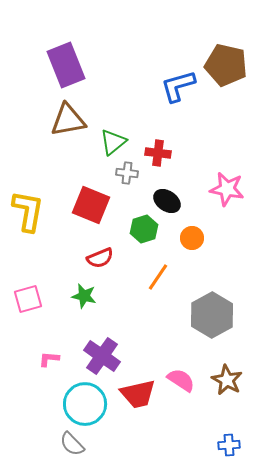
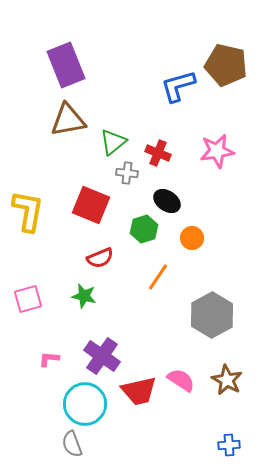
red cross: rotated 15 degrees clockwise
pink star: moved 10 px left, 38 px up; rotated 20 degrees counterclockwise
red trapezoid: moved 1 px right, 3 px up
gray semicircle: rotated 24 degrees clockwise
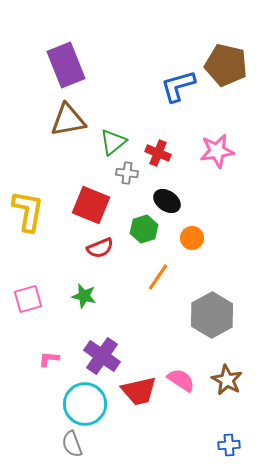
red semicircle: moved 10 px up
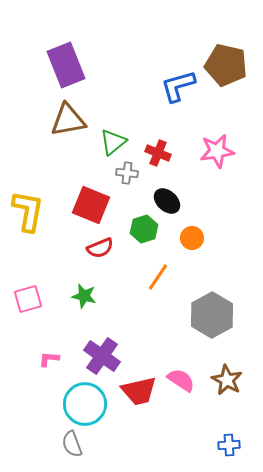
black ellipse: rotated 8 degrees clockwise
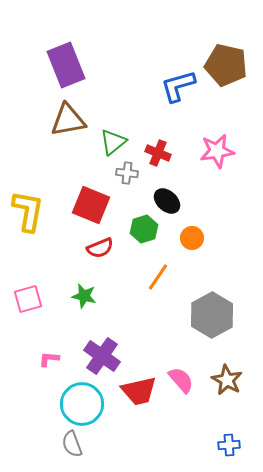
pink semicircle: rotated 16 degrees clockwise
cyan circle: moved 3 px left
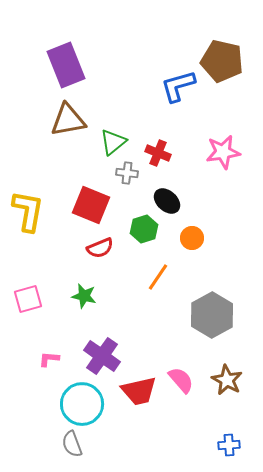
brown pentagon: moved 4 px left, 4 px up
pink star: moved 6 px right, 1 px down
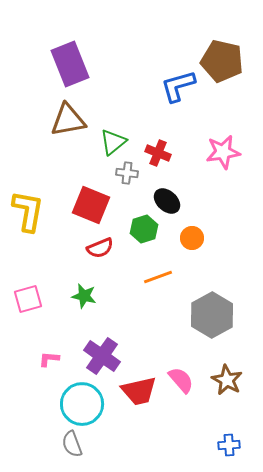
purple rectangle: moved 4 px right, 1 px up
orange line: rotated 36 degrees clockwise
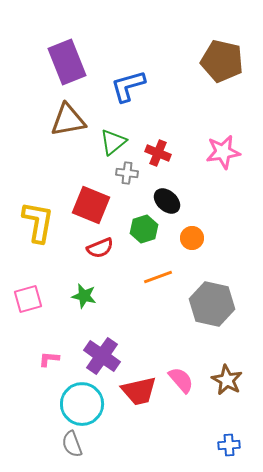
purple rectangle: moved 3 px left, 2 px up
blue L-shape: moved 50 px left
yellow L-shape: moved 10 px right, 11 px down
gray hexagon: moved 11 px up; rotated 18 degrees counterclockwise
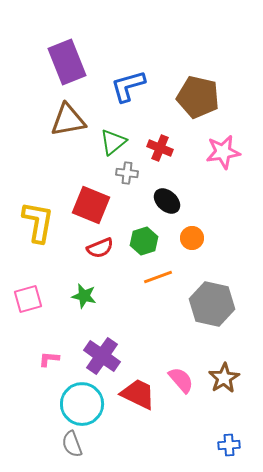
brown pentagon: moved 24 px left, 36 px down
red cross: moved 2 px right, 5 px up
green hexagon: moved 12 px down
brown star: moved 3 px left, 2 px up; rotated 12 degrees clockwise
red trapezoid: moved 1 px left, 3 px down; rotated 141 degrees counterclockwise
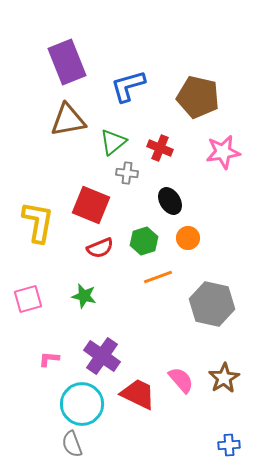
black ellipse: moved 3 px right; rotated 16 degrees clockwise
orange circle: moved 4 px left
